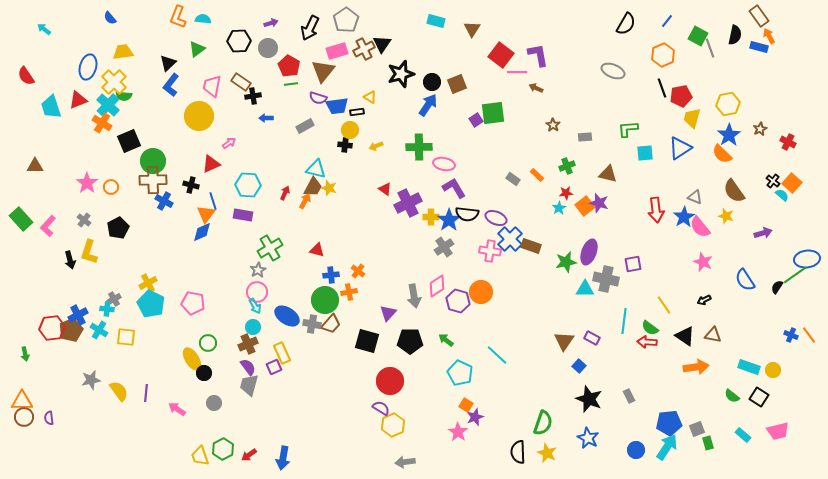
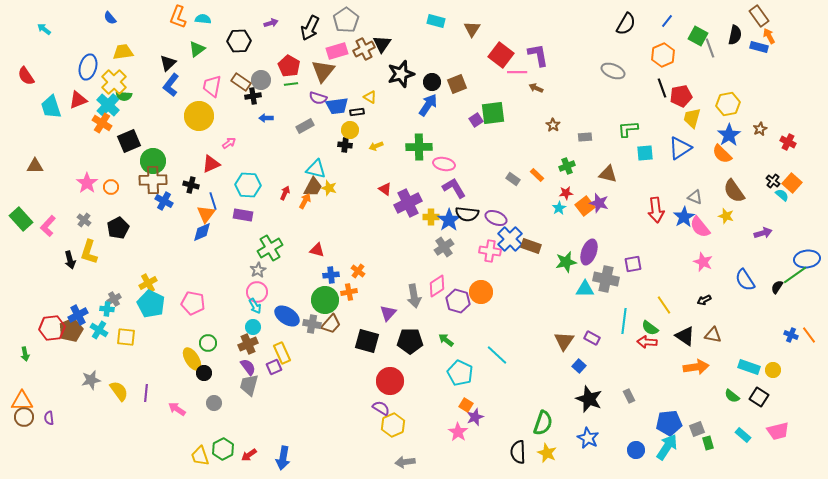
gray circle at (268, 48): moved 7 px left, 32 px down
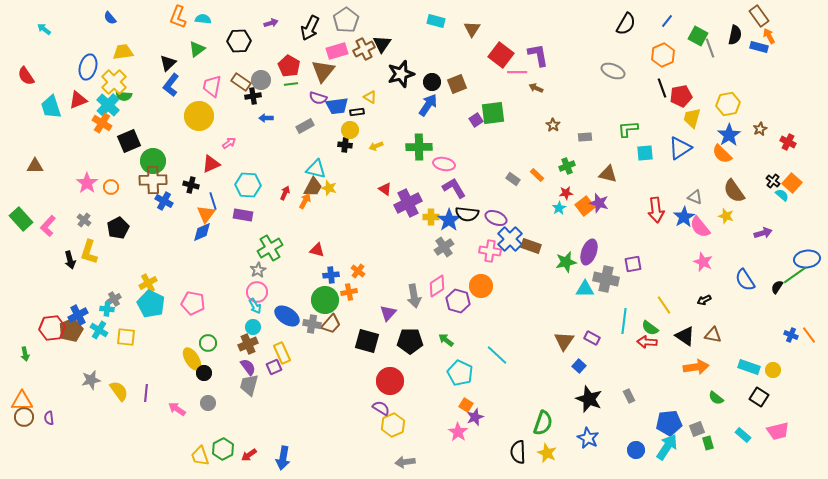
orange circle at (481, 292): moved 6 px up
green semicircle at (732, 396): moved 16 px left, 2 px down
gray circle at (214, 403): moved 6 px left
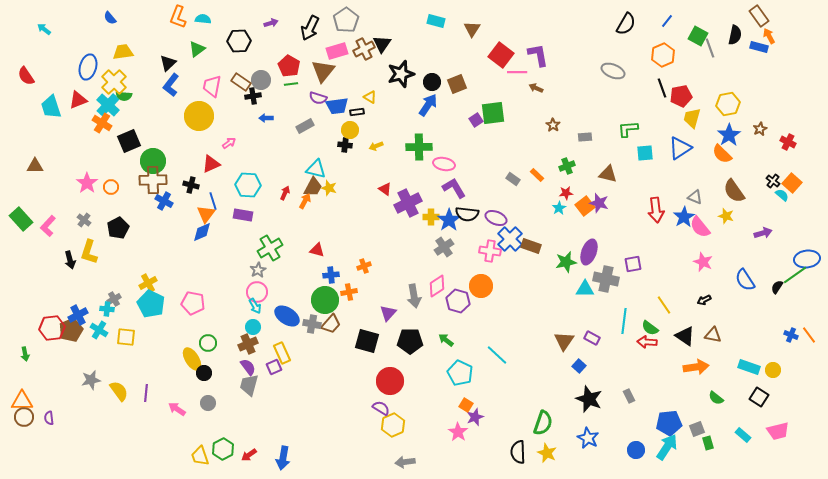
orange cross at (358, 271): moved 6 px right, 5 px up; rotated 32 degrees clockwise
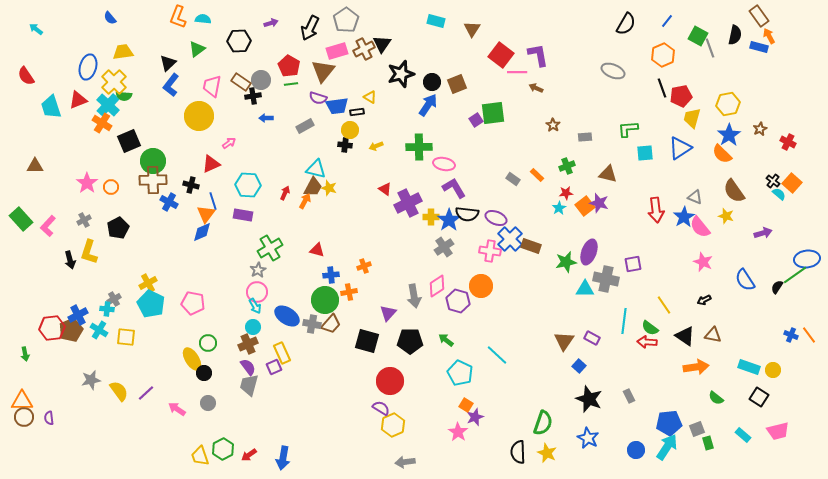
cyan arrow at (44, 29): moved 8 px left
cyan semicircle at (782, 195): moved 3 px left, 1 px up
blue cross at (164, 201): moved 5 px right, 1 px down
gray cross at (84, 220): rotated 24 degrees clockwise
purple line at (146, 393): rotated 42 degrees clockwise
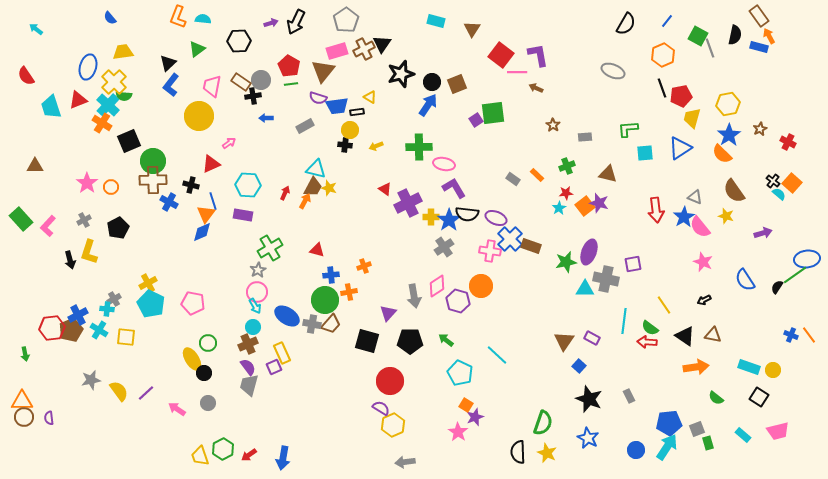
black arrow at (310, 28): moved 14 px left, 6 px up
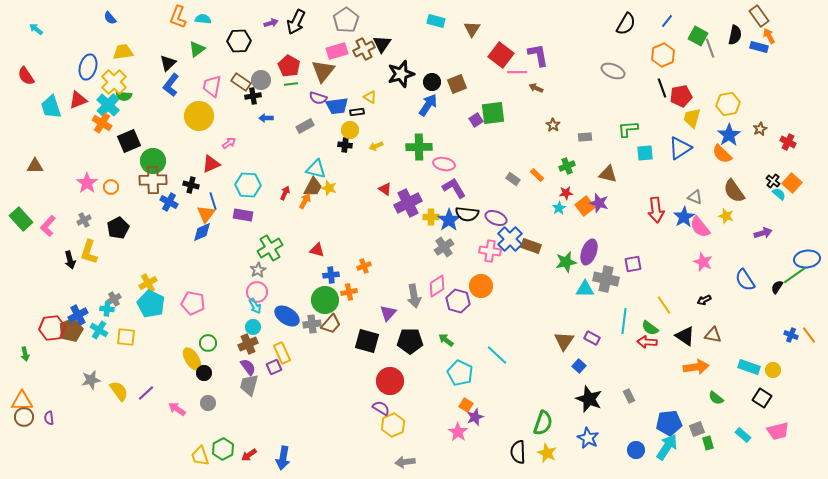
gray cross at (312, 324): rotated 18 degrees counterclockwise
black square at (759, 397): moved 3 px right, 1 px down
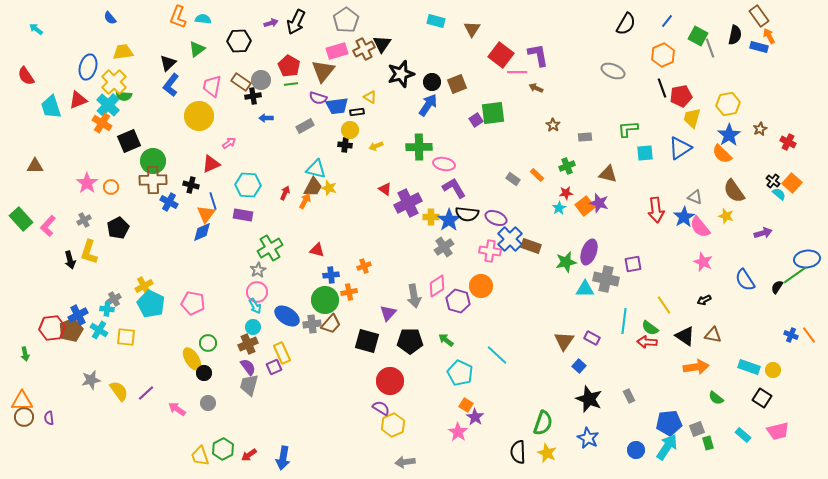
yellow cross at (148, 283): moved 4 px left, 3 px down
purple star at (475, 417): rotated 18 degrees counterclockwise
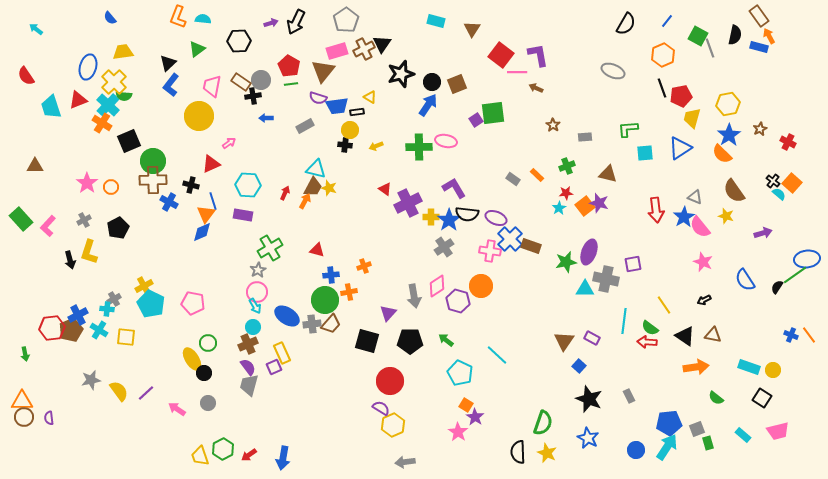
pink ellipse at (444, 164): moved 2 px right, 23 px up
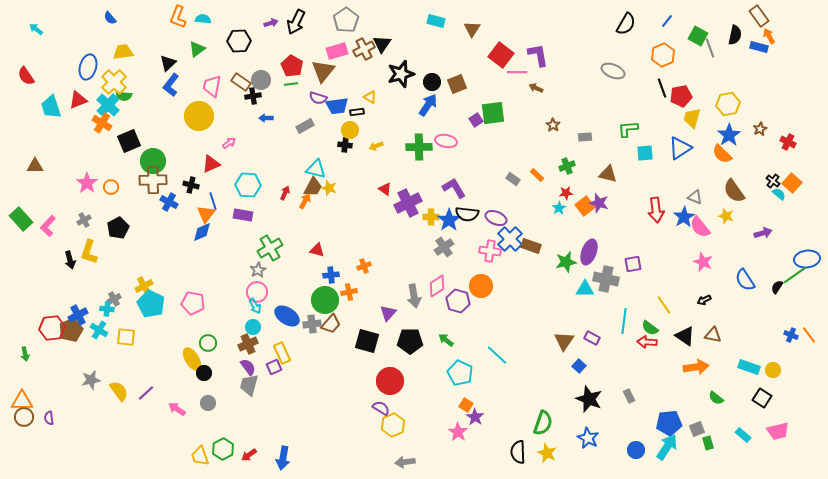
red pentagon at (289, 66): moved 3 px right
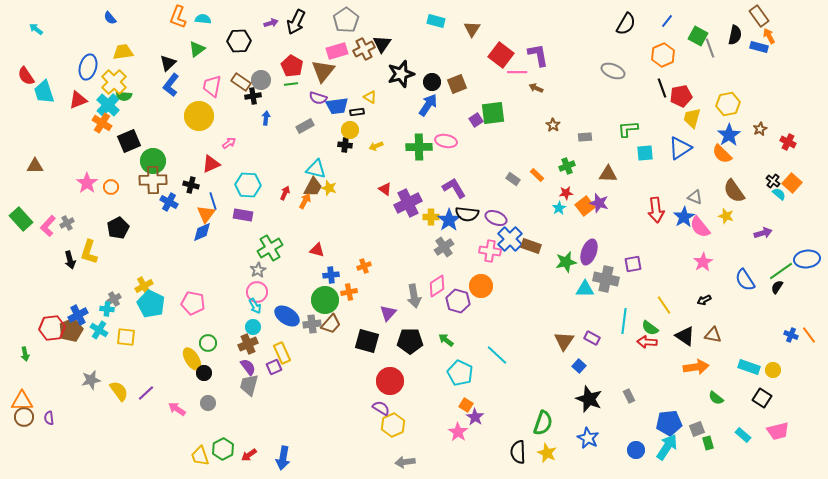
cyan trapezoid at (51, 107): moved 7 px left, 15 px up
blue arrow at (266, 118): rotated 96 degrees clockwise
brown triangle at (608, 174): rotated 12 degrees counterclockwise
gray cross at (84, 220): moved 17 px left, 3 px down
pink star at (703, 262): rotated 18 degrees clockwise
green line at (795, 275): moved 14 px left, 4 px up
